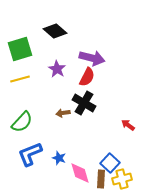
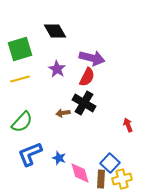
black diamond: rotated 20 degrees clockwise
red arrow: rotated 32 degrees clockwise
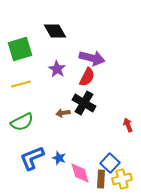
yellow line: moved 1 px right, 5 px down
green semicircle: rotated 20 degrees clockwise
blue L-shape: moved 2 px right, 4 px down
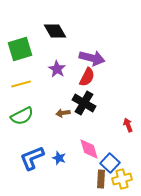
green semicircle: moved 6 px up
pink diamond: moved 9 px right, 24 px up
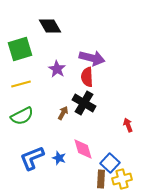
black diamond: moved 5 px left, 5 px up
red semicircle: rotated 150 degrees clockwise
brown arrow: rotated 128 degrees clockwise
pink diamond: moved 6 px left
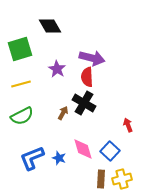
blue square: moved 12 px up
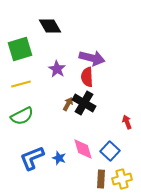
brown arrow: moved 5 px right, 9 px up
red arrow: moved 1 px left, 3 px up
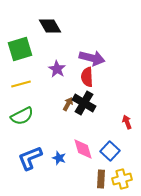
blue L-shape: moved 2 px left
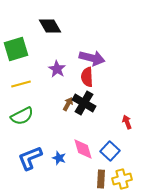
green square: moved 4 px left
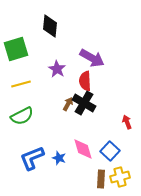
black diamond: rotated 35 degrees clockwise
purple arrow: rotated 15 degrees clockwise
red semicircle: moved 2 px left, 4 px down
blue L-shape: moved 2 px right
yellow cross: moved 2 px left, 2 px up
